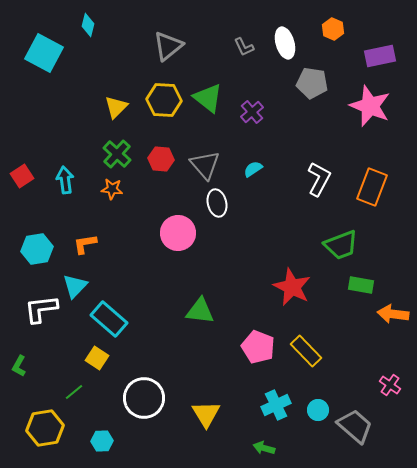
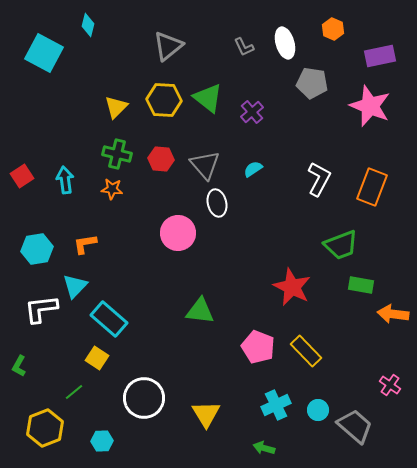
green cross at (117, 154): rotated 28 degrees counterclockwise
yellow hexagon at (45, 428): rotated 12 degrees counterclockwise
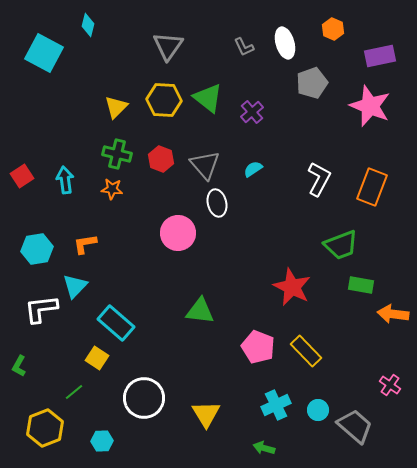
gray triangle at (168, 46): rotated 16 degrees counterclockwise
gray pentagon at (312, 83): rotated 28 degrees counterclockwise
red hexagon at (161, 159): rotated 15 degrees clockwise
cyan rectangle at (109, 319): moved 7 px right, 4 px down
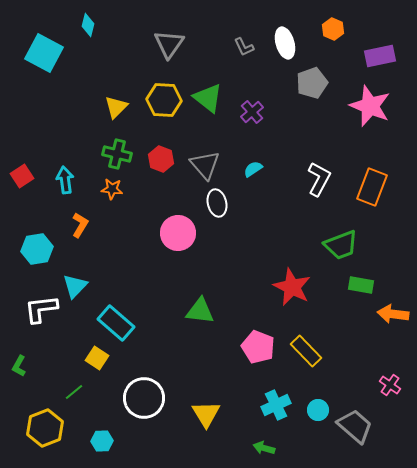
gray triangle at (168, 46): moved 1 px right, 2 px up
orange L-shape at (85, 244): moved 5 px left, 19 px up; rotated 130 degrees clockwise
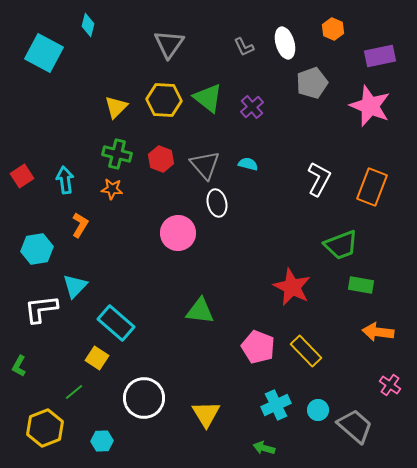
purple cross at (252, 112): moved 5 px up
cyan semicircle at (253, 169): moved 5 px left, 5 px up; rotated 48 degrees clockwise
orange arrow at (393, 314): moved 15 px left, 18 px down
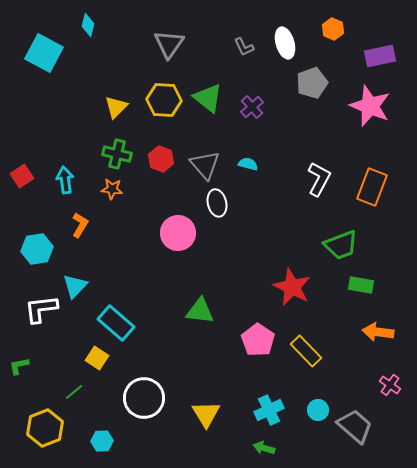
pink pentagon at (258, 347): moved 7 px up; rotated 12 degrees clockwise
green L-shape at (19, 366): rotated 50 degrees clockwise
cyan cross at (276, 405): moved 7 px left, 5 px down
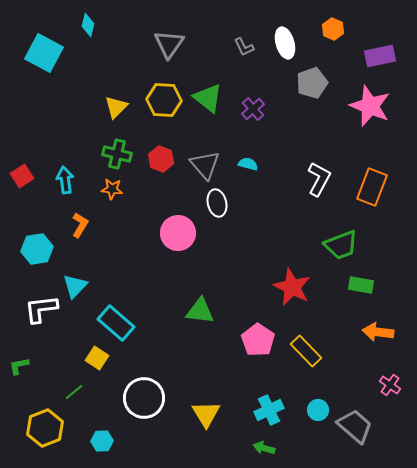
purple cross at (252, 107): moved 1 px right, 2 px down
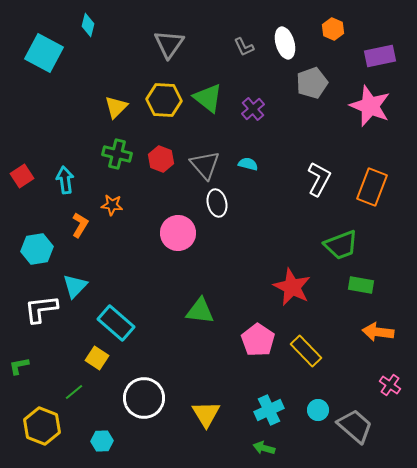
orange star at (112, 189): moved 16 px down
yellow hexagon at (45, 428): moved 3 px left, 2 px up; rotated 18 degrees counterclockwise
